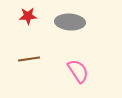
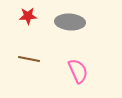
brown line: rotated 20 degrees clockwise
pink semicircle: rotated 10 degrees clockwise
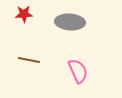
red star: moved 4 px left, 2 px up
brown line: moved 1 px down
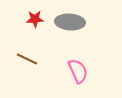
red star: moved 11 px right, 5 px down
brown line: moved 2 px left, 1 px up; rotated 15 degrees clockwise
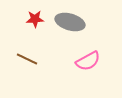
gray ellipse: rotated 12 degrees clockwise
pink semicircle: moved 10 px right, 10 px up; rotated 85 degrees clockwise
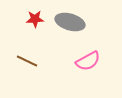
brown line: moved 2 px down
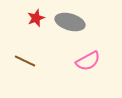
red star: moved 1 px right, 1 px up; rotated 18 degrees counterclockwise
brown line: moved 2 px left
